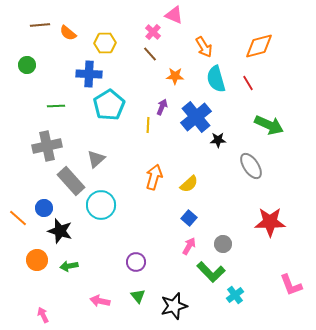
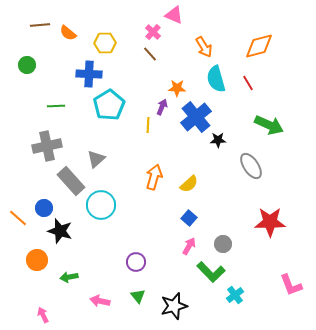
orange star at (175, 76): moved 2 px right, 12 px down
green arrow at (69, 266): moved 11 px down
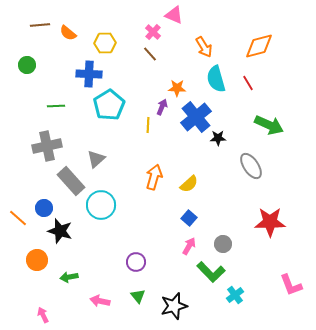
black star at (218, 140): moved 2 px up
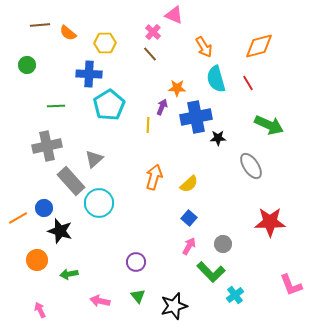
blue cross at (196, 117): rotated 28 degrees clockwise
gray triangle at (96, 159): moved 2 px left
cyan circle at (101, 205): moved 2 px left, 2 px up
orange line at (18, 218): rotated 72 degrees counterclockwise
green arrow at (69, 277): moved 3 px up
pink arrow at (43, 315): moved 3 px left, 5 px up
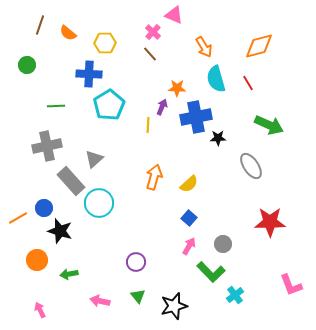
brown line at (40, 25): rotated 66 degrees counterclockwise
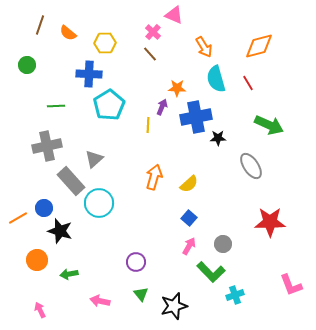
cyan cross at (235, 295): rotated 18 degrees clockwise
green triangle at (138, 296): moved 3 px right, 2 px up
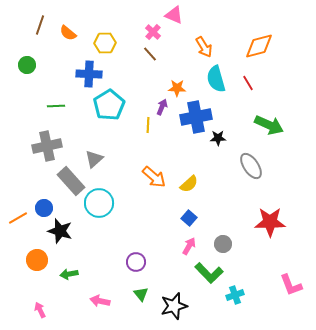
orange arrow at (154, 177): rotated 115 degrees clockwise
green L-shape at (211, 272): moved 2 px left, 1 px down
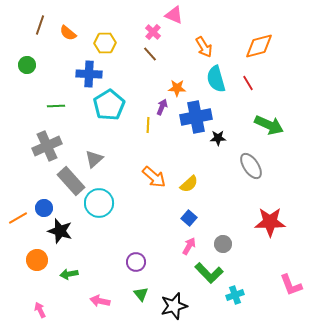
gray cross at (47, 146): rotated 12 degrees counterclockwise
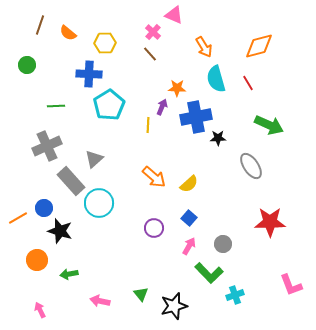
purple circle at (136, 262): moved 18 px right, 34 px up
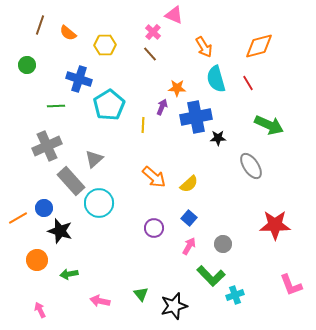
yellow hexagon at (105, 43): moved 2 px down
blue cross at (89, 74): moved 10 px left, 5 px down; rotated 15 degrees clockwise
yellow line at (148, 125): moved 5 px left
red star at (270, 222): moved 5 px right, 3 px down
green L-shape at (209, 273): moved 2 px right, 3 px down
